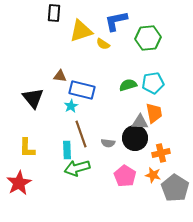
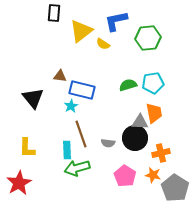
yellow triangle: rotated 20 degrees counterclockwise
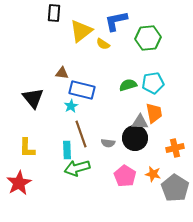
brown triangle: moved 2 px right, 3 px up
orange cross: moved 14 px right, 5 px up
orange star: moved 1 px up
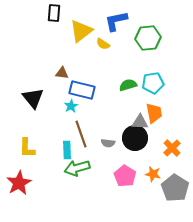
orange cross: moved 3 px left; rotated 30 degrees counterclockwise
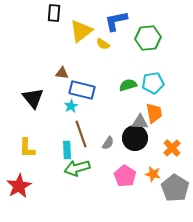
gray semicircle: rotated 64 degrees counterclockwise
red star: moved 3 px down
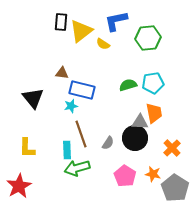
black rectangle: moved 7 px right, 9 px down
cyan star: rotated 16 degrees clockwise
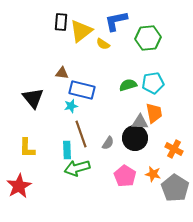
orange cross: moved 2 px right, 1 px down; rotated 18 degrees counterclockwise
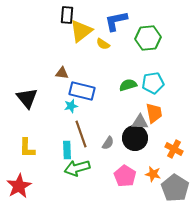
black rectangle: moved 6 px right, 7 px up
blue rectangle: moved 1 px down
black triangle: moved 6 px left
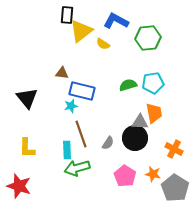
blue L-shape: rotated 40 degrees clockwise
red star: rotated 25 degrees counterclockwise
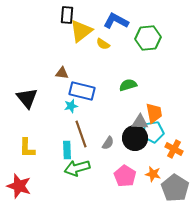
cyan pentagon: moved 49 px down
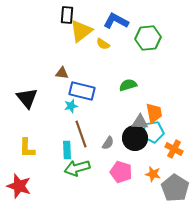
pink pentagon: moved 4 px left, 4 px up; rotated 15 degrees counterclockwise
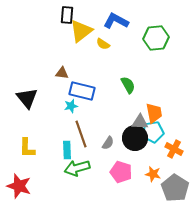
green hexagon: moved 8 px right
green semicircle: rotated 78 degrees clockwise
